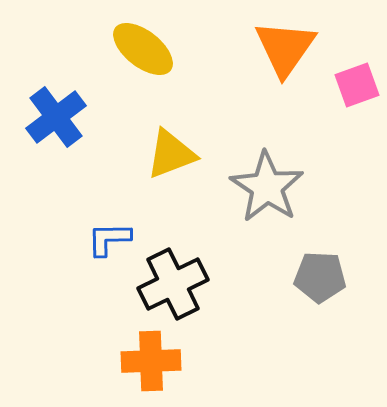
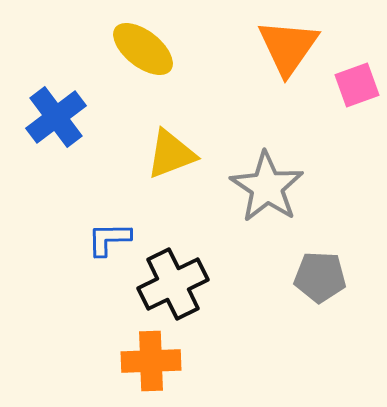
orange triangle: moved 3 px right, 1 px up
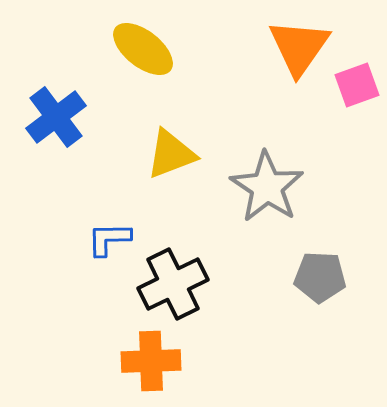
orange triangle: moved 11 px right
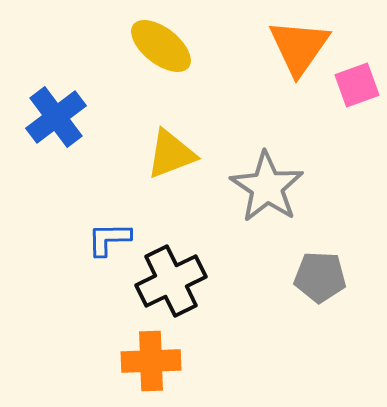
yellow ellipse: moved 18 px right, 3 px up
black cross: moved 2 px left, 3 px up
